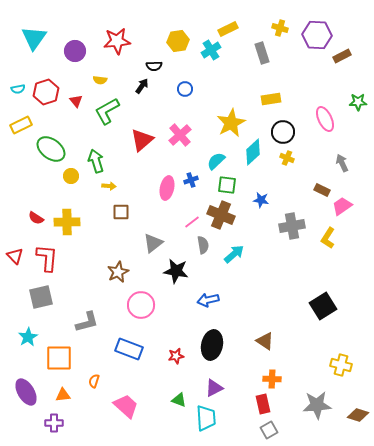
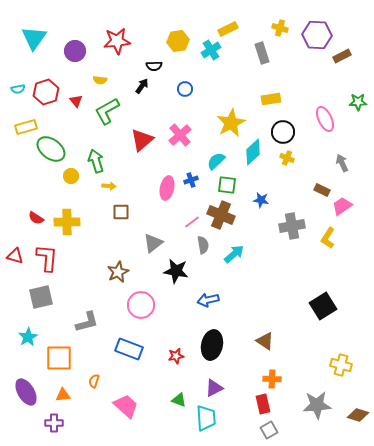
yellow rectangle at (21, 125): moved 5 px right, 2 px down; rotated 10 degrees clockwise
red triangle at (15, 256): rotated 30 degrees counterclockwise
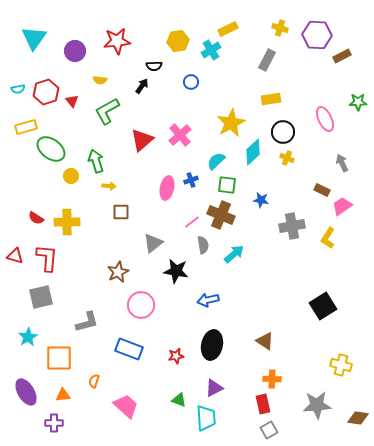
gray rectangle at (262, 53): moved 5 px right, 7 px down; rotated 45 degrees clockwise
blue circle at (185, 89): moved 6 px right, 7 px up
red triangle at (76, 101): moved 4 px left
brown diamond at (358, 415): moved 3 px down; rotated 10 degrees counterclockwise
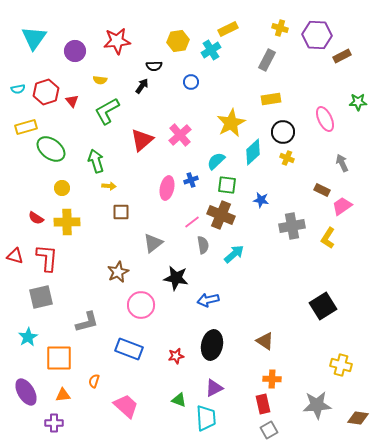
yellow circle at (71, 176): moved 9 px left, 12 px down
black star at (176, 271): moved 7 px down
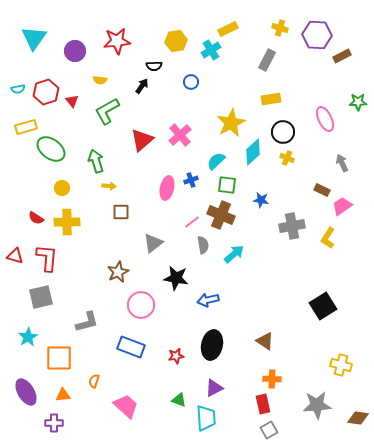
yellow hexagon at (178, 41): moved 2 px left
blue rectangle at (129, 349): moved 2 px right, 2 px up
